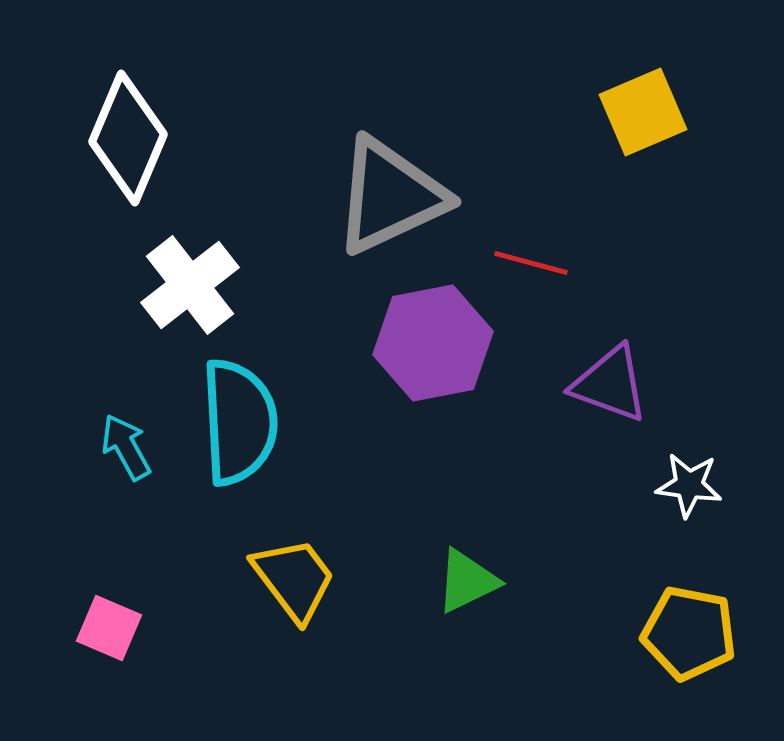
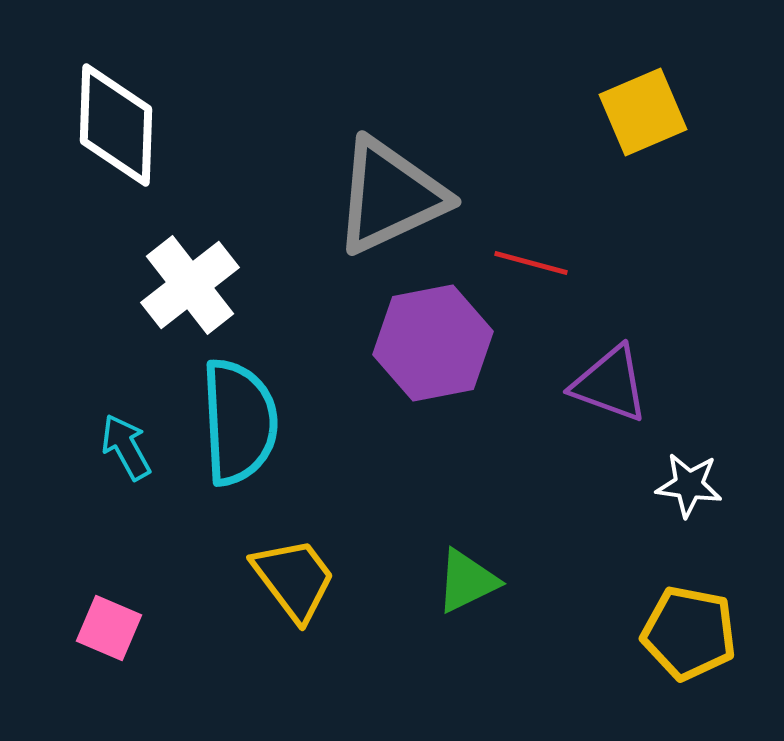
white diamond: moved 12 px left, 13 px up; rotated 21 degrees counterclockwise
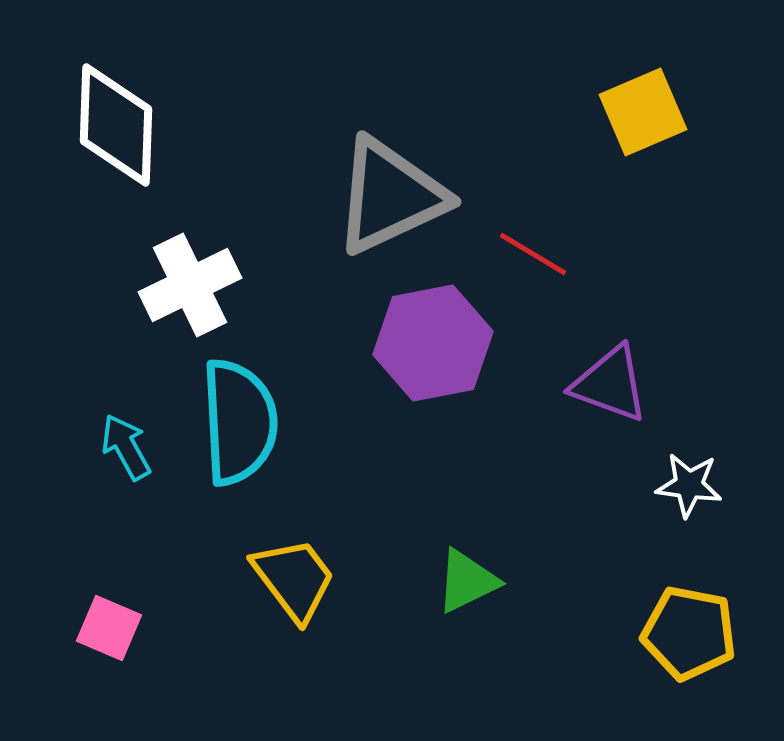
red line: moved 2 px right, 9 px up; rotated 16 degrees clockwise
white cross: rotated 12 degrees clockwise
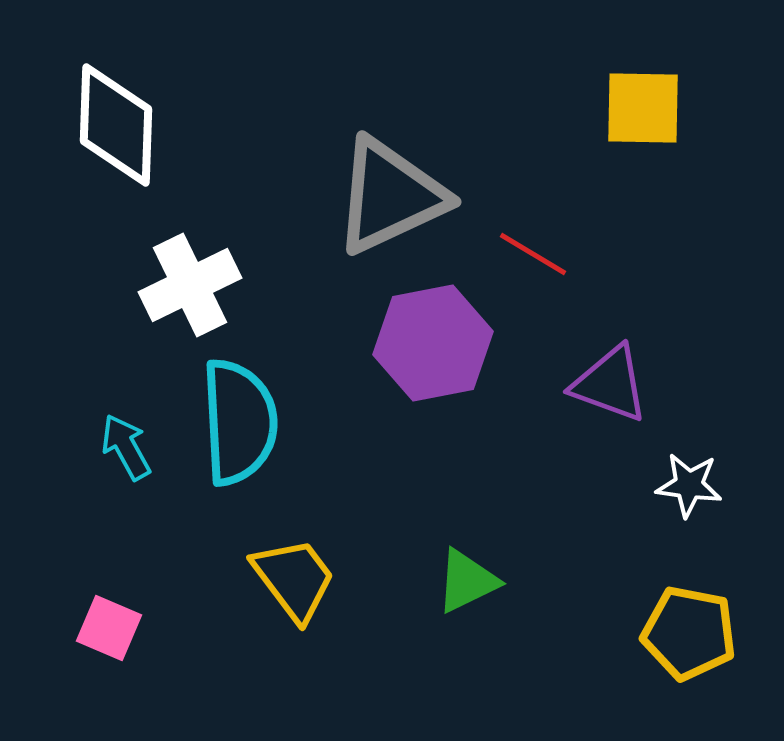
yellow square: moved 4 px up; rotated 24 degrees clockwise
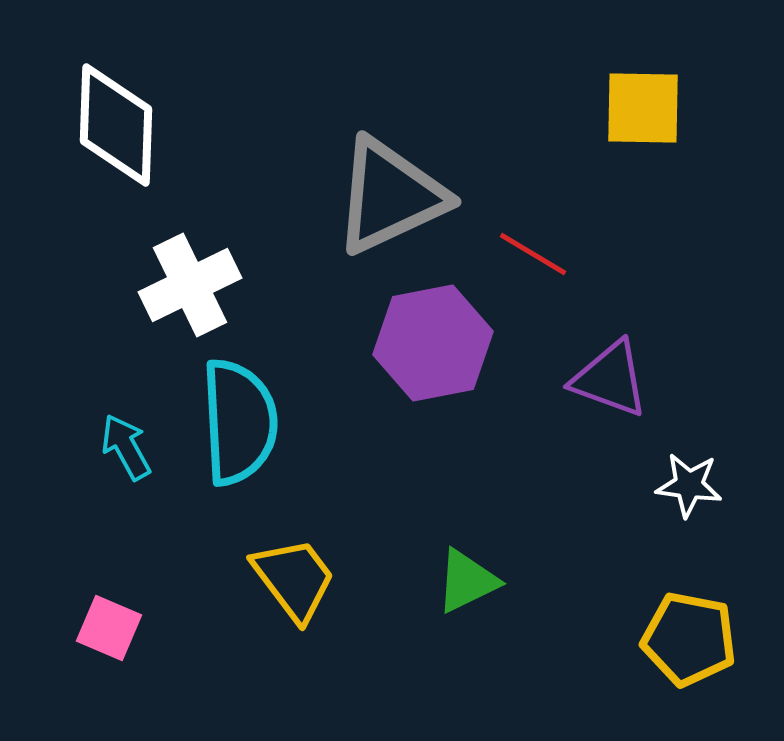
purple triangle: moved 5 px up
yellow pentagon: moved 6 px down
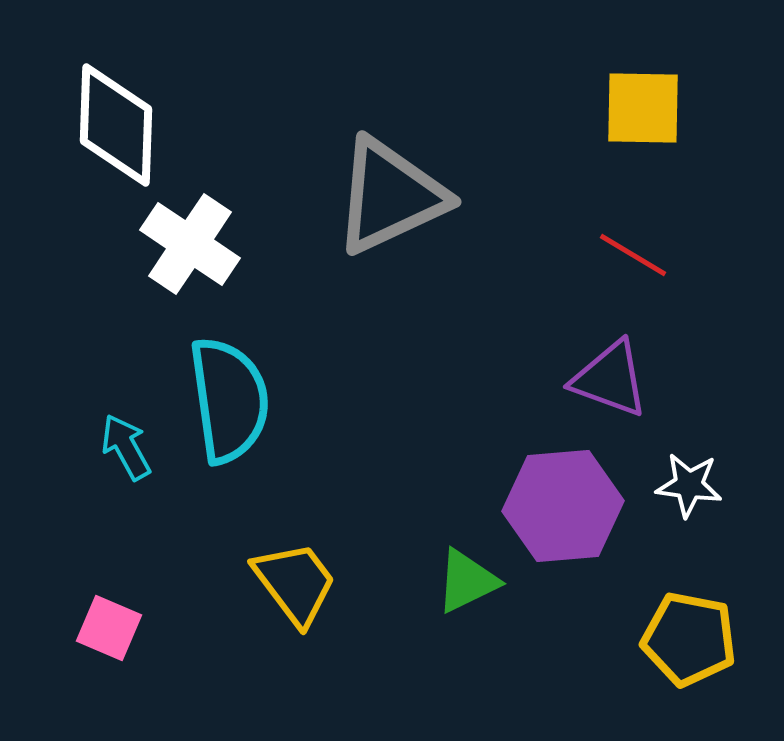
red line: moved 100 px right, 1 px down
white cross: moved 41 px up; rotated 30 degrees counterclockwise
purple hexagon: moved 130 px right, 163 px down; rotated 6 degrees clockwise
cyan semicircle: moved 10 px left, 22 px up; rotated 5 degrees counterclockwise
yellow trapezoid: moved 1 px right, 4 px down
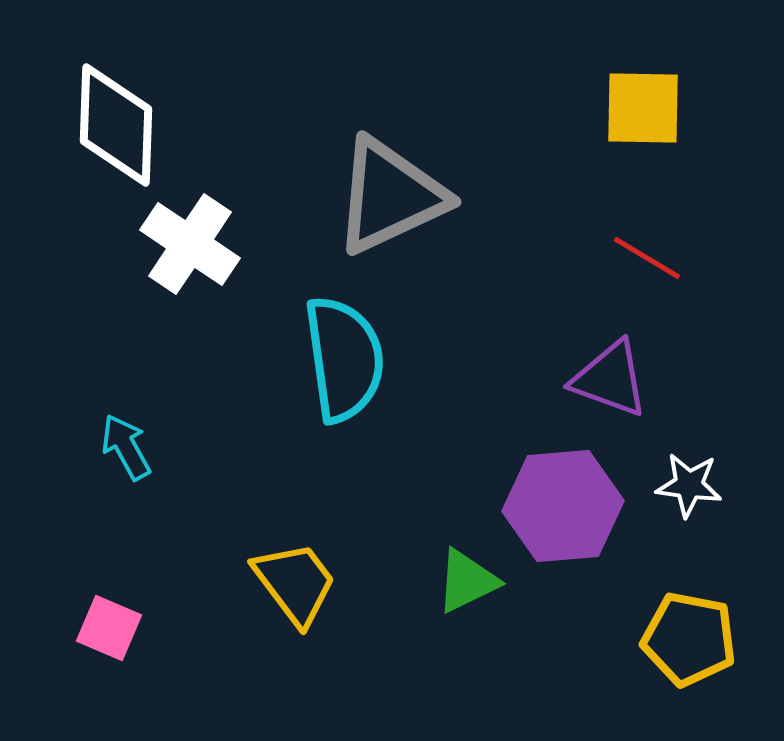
red line: moved 14 px right, 3 px down
cyan semicircle: moved 115 px right, 41 px up
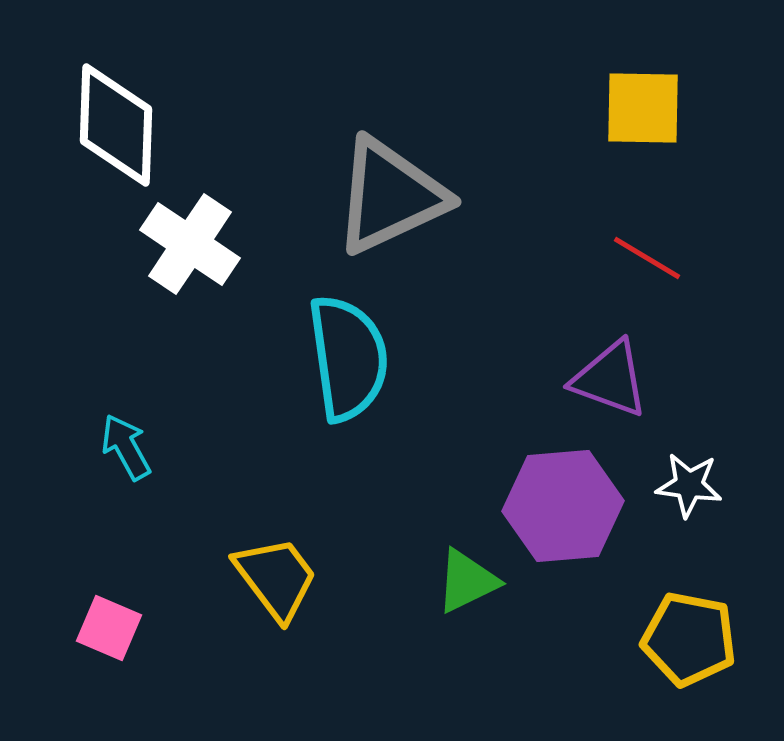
cyan semicircle: moved 4 px right, 1 px up
yellow trapezoid: moved 19 px left, 5 px up
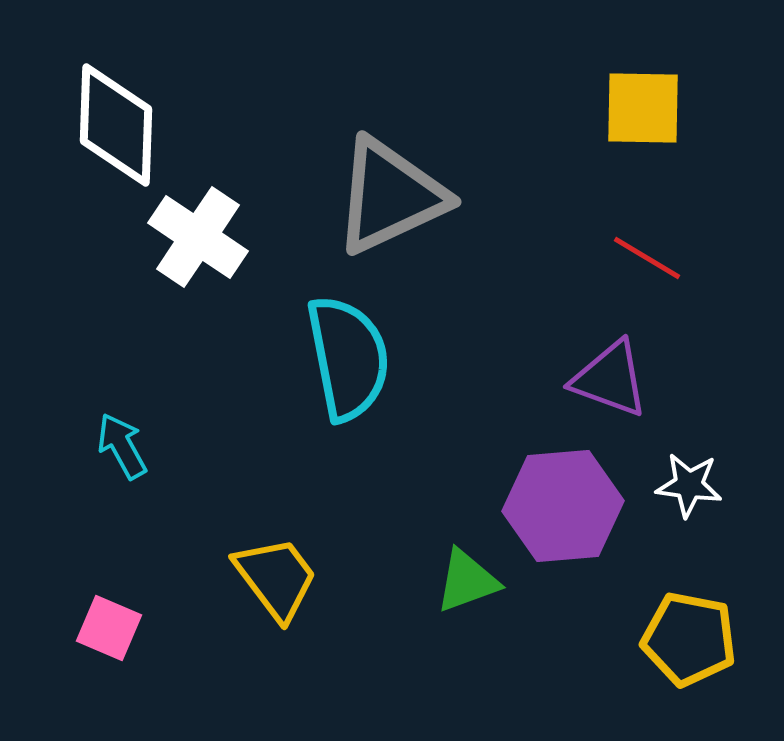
white cross: moved 8 px right, 7 px up
cyan semicircle: rotated 3 degrees counterclockwise
cyan arrow: moved 4 px left, 1 px up
green triangle: rotated 6 degrees clockwise
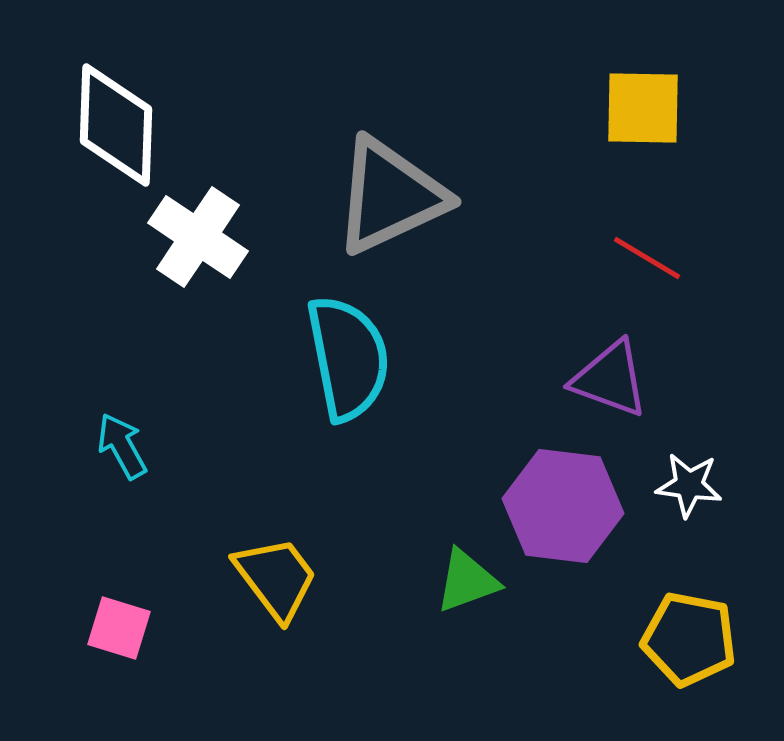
purple hexagon: rotated 12 degrees clockwise
pink square: moved 10 px right; rotated 6 degrees counterclockwise
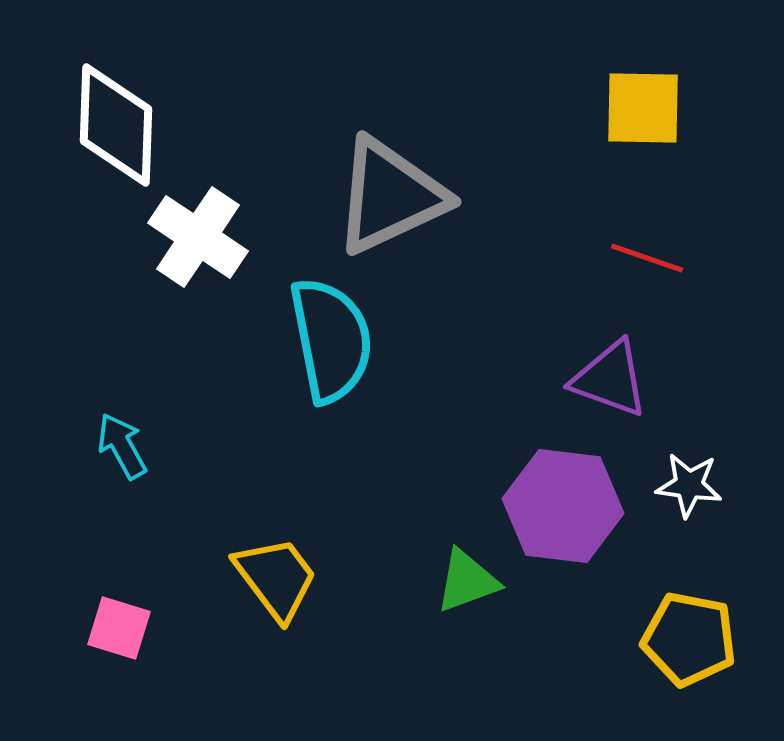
red line: rotated 12 degrees counterclockwise
cyan semicircle: moved 17 px left, 18 px up
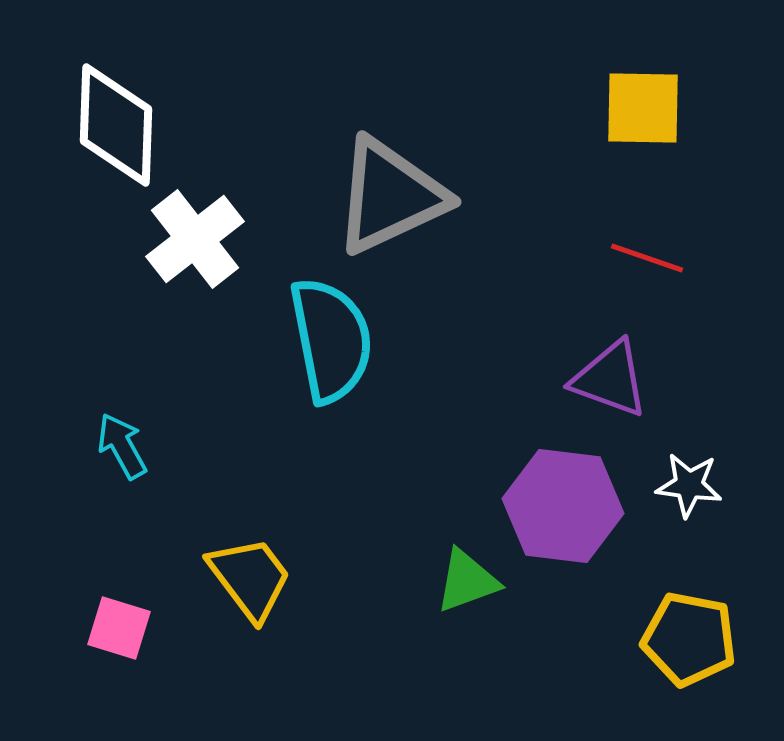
white cross: moved 3 px left, 2 px down; rotated 18 degrees clockwise
yellow trapezoid: moved 26 px left
